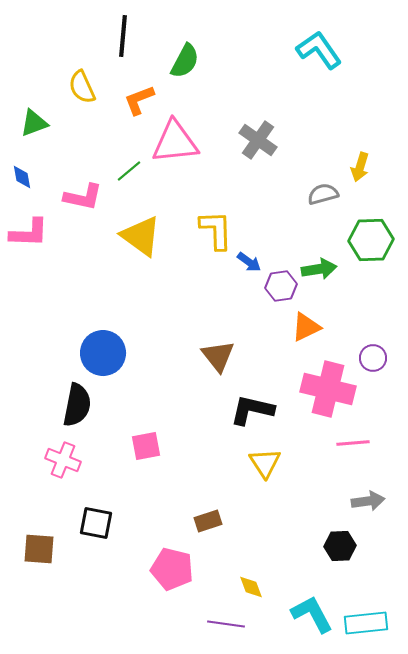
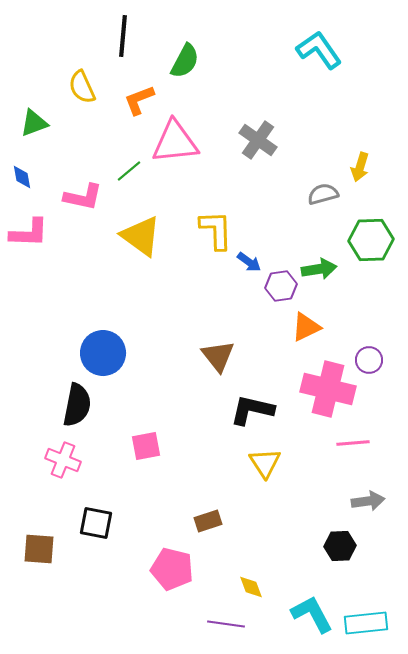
purple circle at (373, 358): moved 4 px left, 2 px down
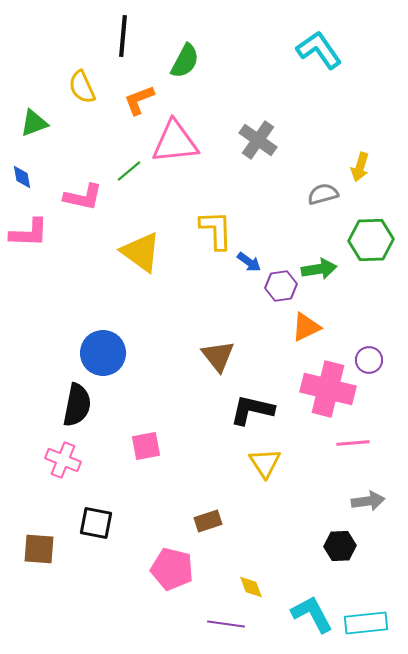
yellow triangle at (141, 236): moved 16 px down
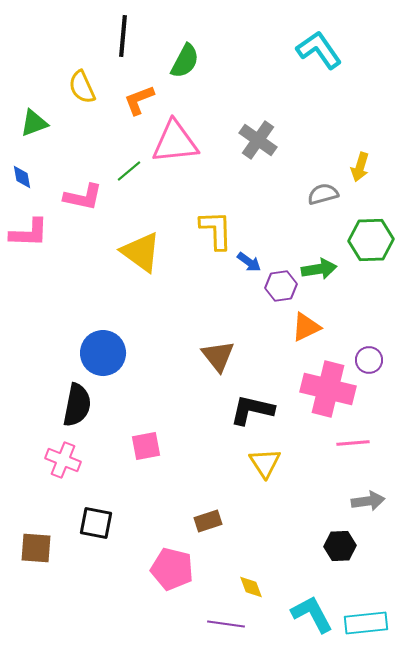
brown square at (39, 549): moved 3 px left, 1 px up
